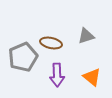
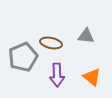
gray triangle: rotated 24 degrees clockwise
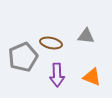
orange triangle: rotated 18 degrees counterclockwise
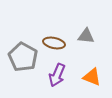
brown ellipse: moved 3 px right
gray pentagon: rotated 20 degrees counterclockwise
purple arrow: rotated 25 degrees clockwise
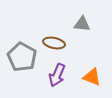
gray triangle: moved 4 px left, 12 px up
gray pentagon: moved 1 px left
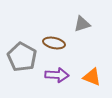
gray triangle: rotated 24 degrees counterclockwise
purple arrow: rotated 110 degrees counterclockwise
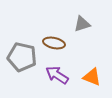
gray pentagon: rotated 16 degrees counterclockwise
purple arrow: rotated 150 degrees counterclockwise
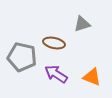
purple arrow: moved 1 px left, 1 px up
